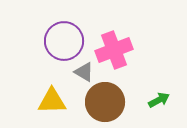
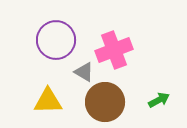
purple circle: moved 8 px left, 1 px up
yellow triangle: moved 4 px left
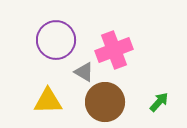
green arrow: moved 2 px down; rotated 20 degrees counterclockwise
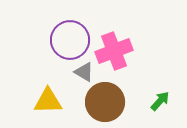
purple circle: moved 14 px right
pink cross: moved 1 px down
green arrow: moved 1 px right, 1 px up
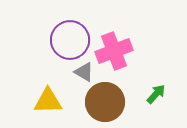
green arrow: moved 4 px left, 7 px up
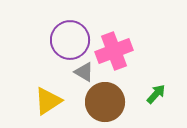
yellow triangle: rotated 32 degrees counterclockwise
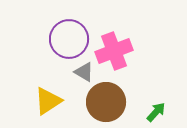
purple circle: moved 1 px left, 1 px up
green arrow: moved 18 px down
brown circle: moved 1 px right
